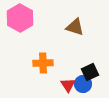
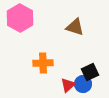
red triangle: rotated 21 degrees clockwise
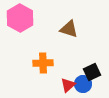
brown triangle: moved 6 px left, 2 px down
black square: moved 2 px right
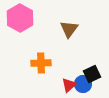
brown triangle: rotated 48 degrees clockwise
orange cross: moved 2 px left
black square: moved 2 px down
red triangle: moved 1 px right
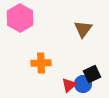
brown triangle: moved 14 px right
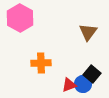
brown triangle: moved 5 px right, 3 px down
black square: rotated 24 degrees counterclockwise
red triangle: rotated 21 degrees clockwise
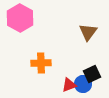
black square: rotated 24 degrees clockwise
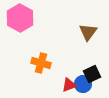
orange cross: rotated 18 degrees clockwise
